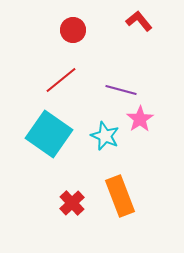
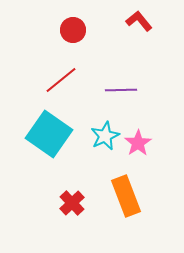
purple line: rotated 16 degrees counterclockwise
pink star: moved 2 px left, 24 px down
cyan star: rotated 24 degrees clockwise
orange rectangle: moved 6 px right
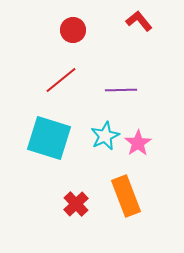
cyan square: moved 4 px down; rotated 18 degrees counterclockwise
red cross: moved 4 px right, 1 px down
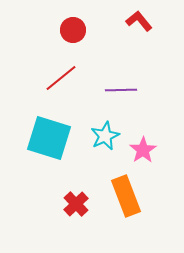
red line: moved 2 px up
pink star: moved 5 px right, 7 px down
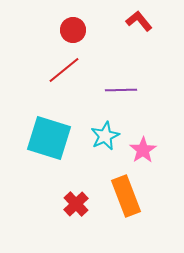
red line: moved 3 px right, 8 px up
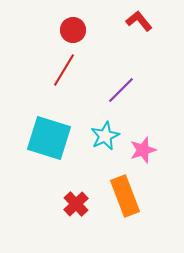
red line: rotated 20 degrees counterclockwise
purple line: rotated 44 degrees counterclockwise
pink star: rotated 16 degrees clockwise
orange rectangle: moved 1 px left
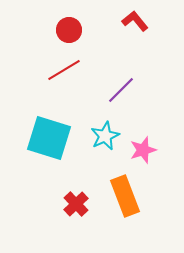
red L-shape: moved 4 px left
red circle: moved 4 px left
red line: rotated 28 degrees clockwise
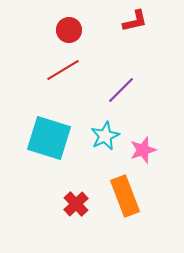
red L-shape: rotated 116 degrees clockwise
red line: moved 1 px left
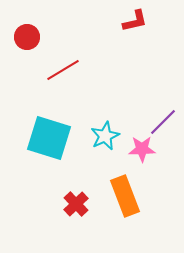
red circle: moved 42 px left, 7 px down
purple line: moved 42 px right, 32 px down
pink star: moved 1 px left, 1 px up; rotated 16 degrees clockwise
